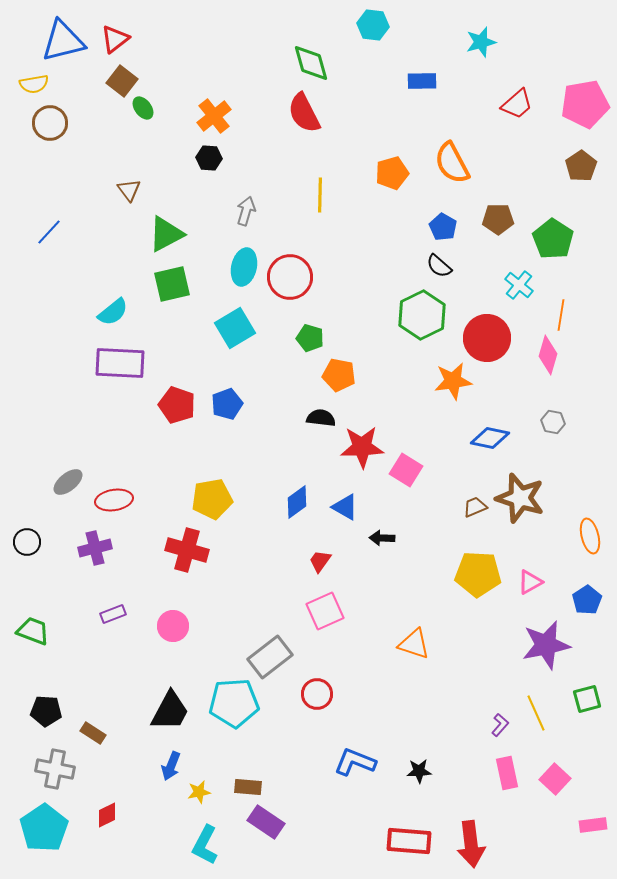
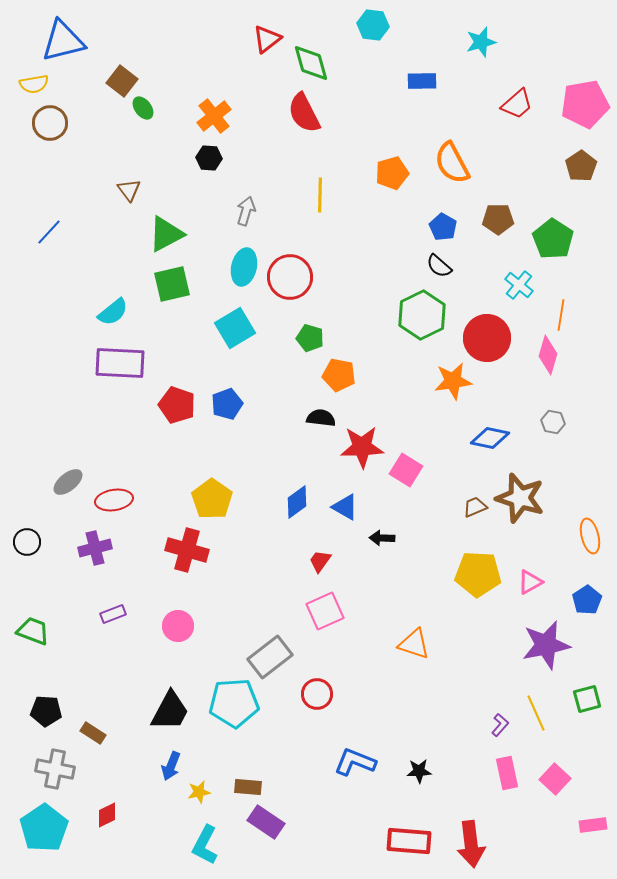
red triangle at (115, 39): moved 152 px right
yellow pentagon at (212, 499): rotated 27 degrees counterclockwise
pink circle at (173, 626): moved 5 px right
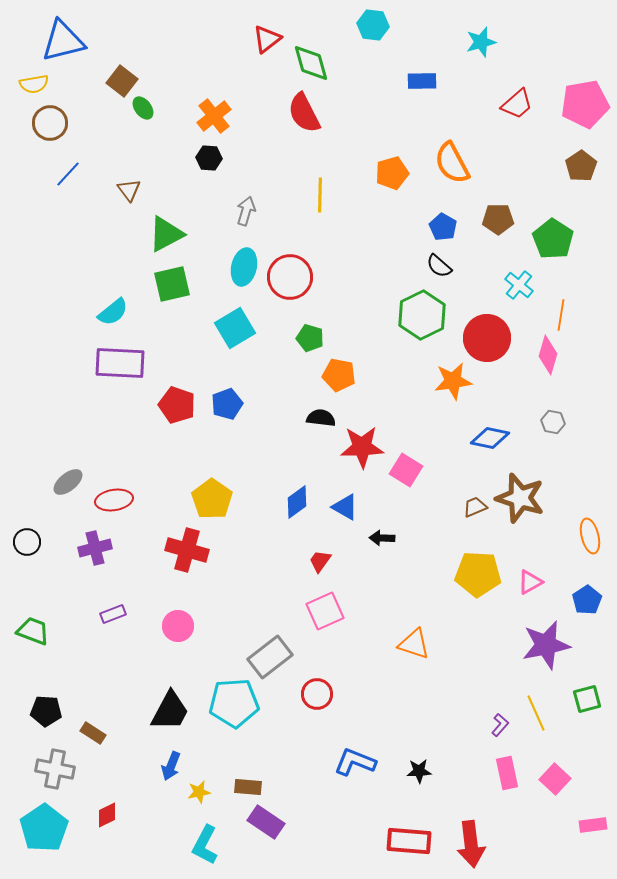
blue line at (49, 232): moved 19 px right, 58 px up
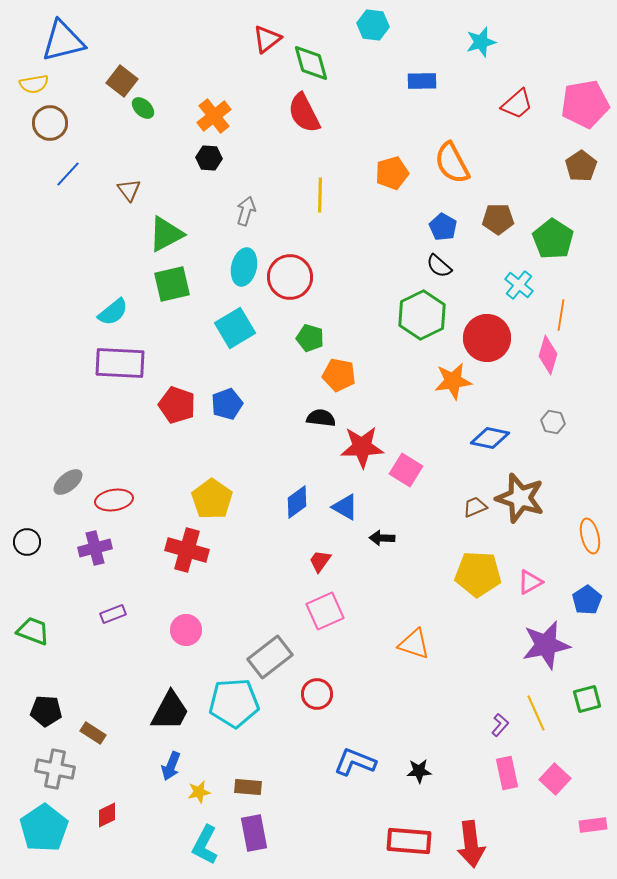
green ellipse at (143, 108): rotated 10 degrees counterclockwise
pink circle at (178, 626): moved 8 px right, 4 px down
purple rectangle at (266, 822): moved 12 px left, 11 px down; rotated 45 degrees clockwise
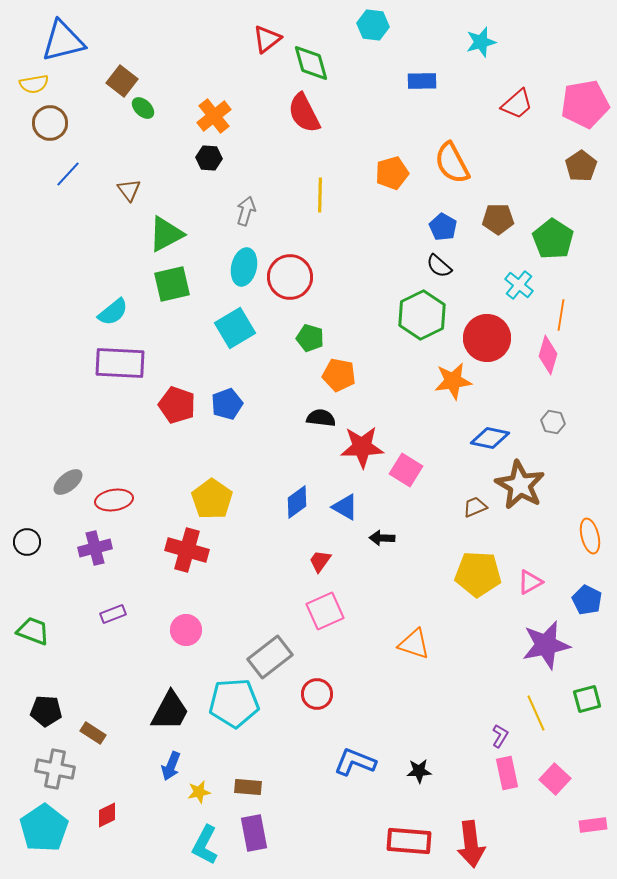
brown star at (520, 498): moved 13 px up; rotated 12 degrees clockwise
blue pentagon at (587, 600): rotated 12 degrees counterclockwise
purple L-shape at (500, 725): moved 11 px down; rotated 10 degrees counterclockwise
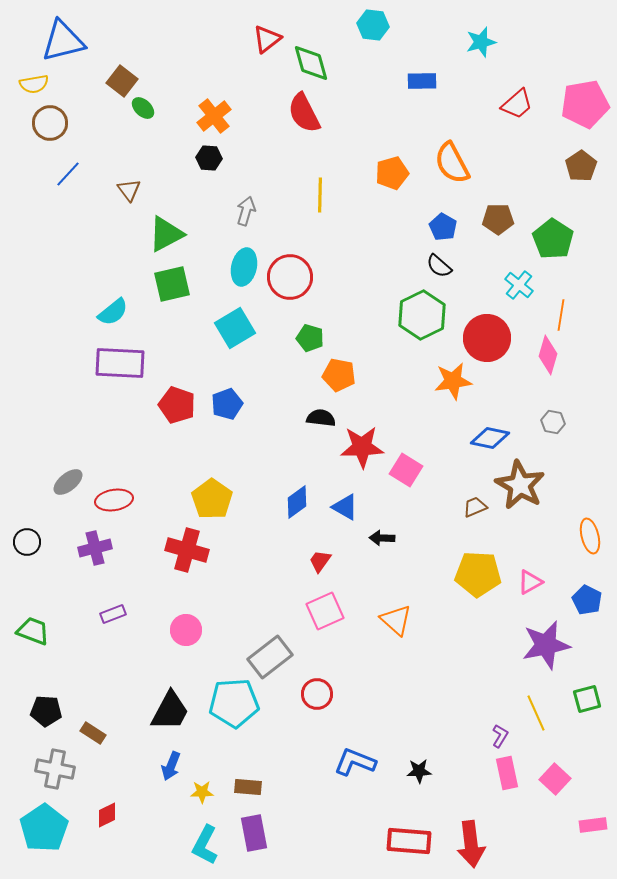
orange triangle at (414, 644): moved 18 px left, 24 px up; rotated 24 degrees clockwise
yellow star at (199, 792): moved 3 px right; rotated 10 degrees clockwise
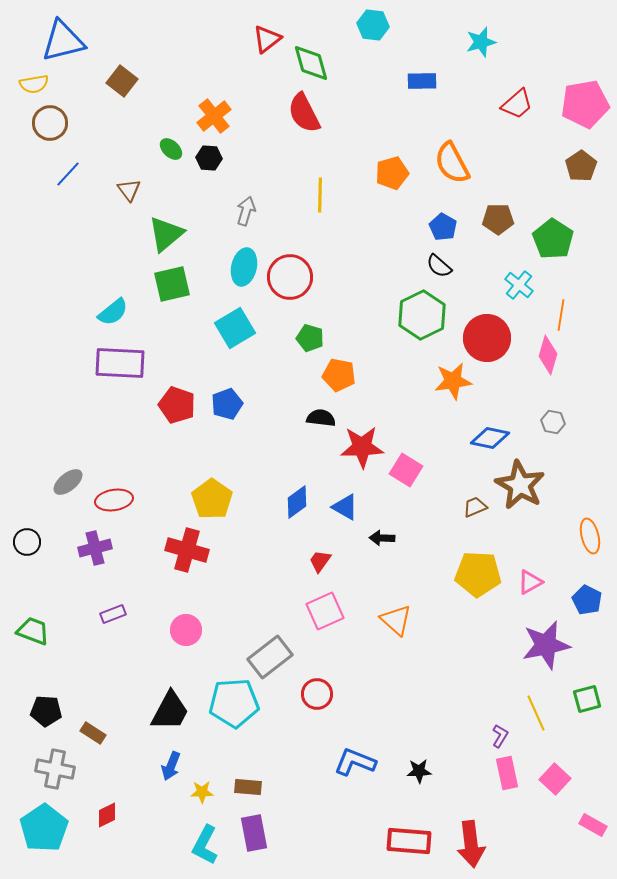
green ellipse at (143, 108): moved 28 px right, 41 px down
green triangle at (166, 234): rotated 12 degrees counterclockwise
pink rectangle at (593, 825): rotated 36 degrees clockwise
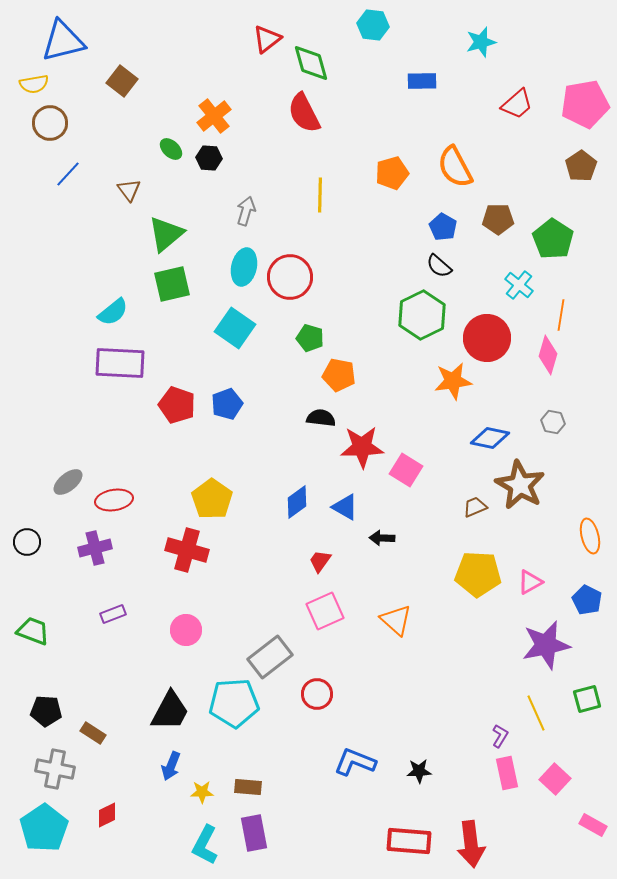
orange semicircle at (452, 163): moved 3 px right, 4 px down
cyan square at (235, 328): rotated 24 degrees counterclockwise
